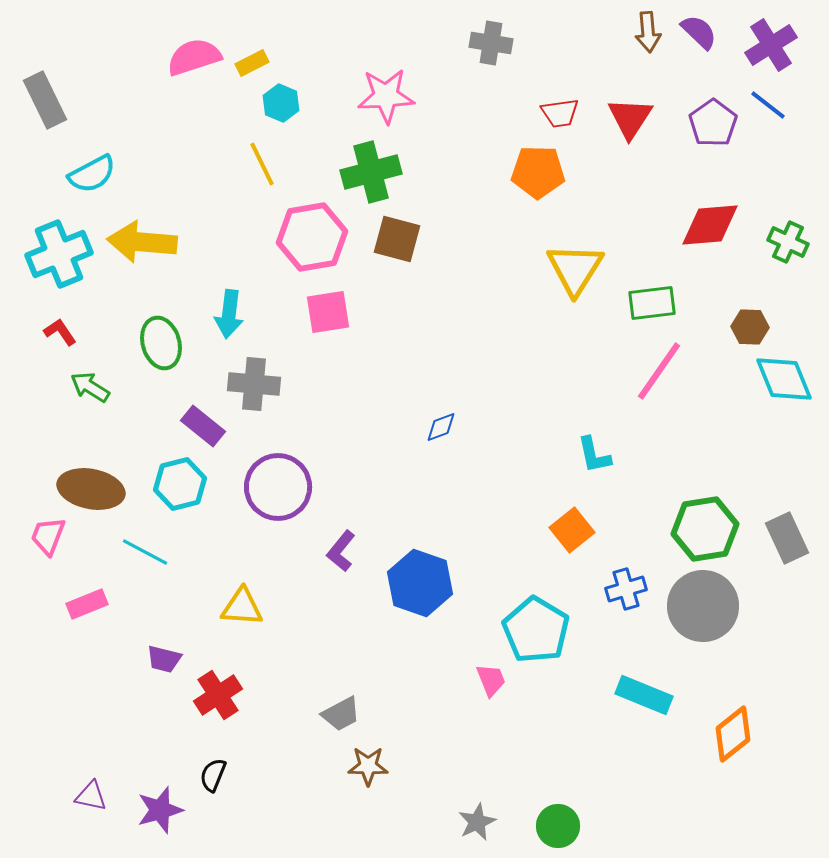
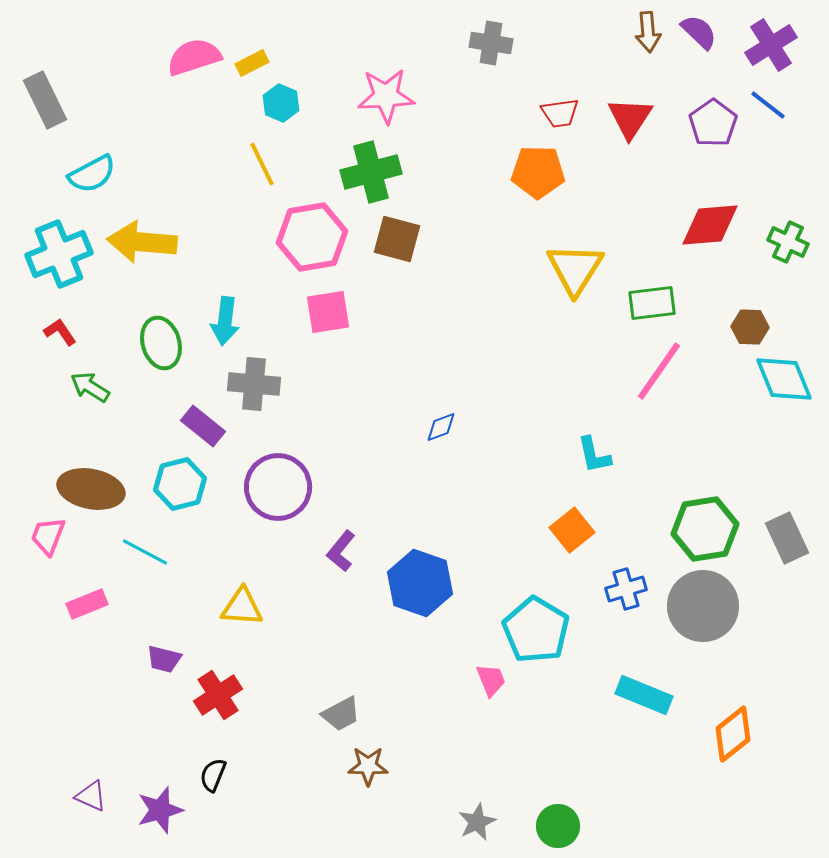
cyan arrow at (229, 314): moved 4 px left, 7 px down
purple triangle at (91, 796): rotated 12 degrees clockwise
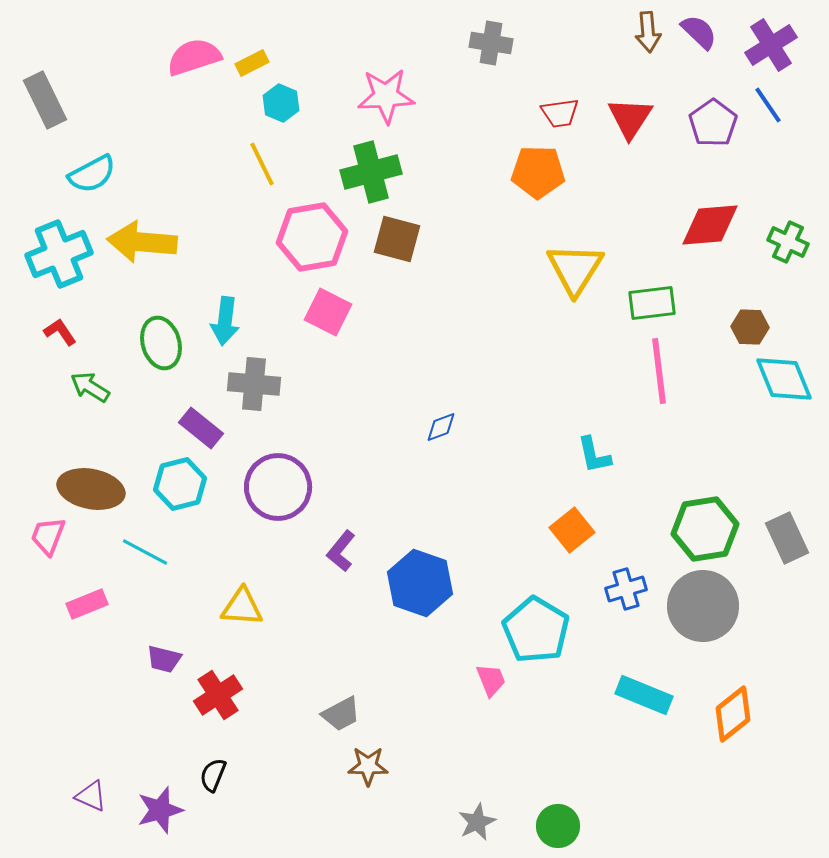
blue line at (768, 105): rotated 18 degrees clockwise
pink square at (328, 312): rotated 36 degrees clockwise
pink line at (659, 371): rotated 42 degrees counterclockwise
purple rectangle at (203, 426): moved 2 px left, 2 px down
orange diamond at (733, 734): moved 20 px up
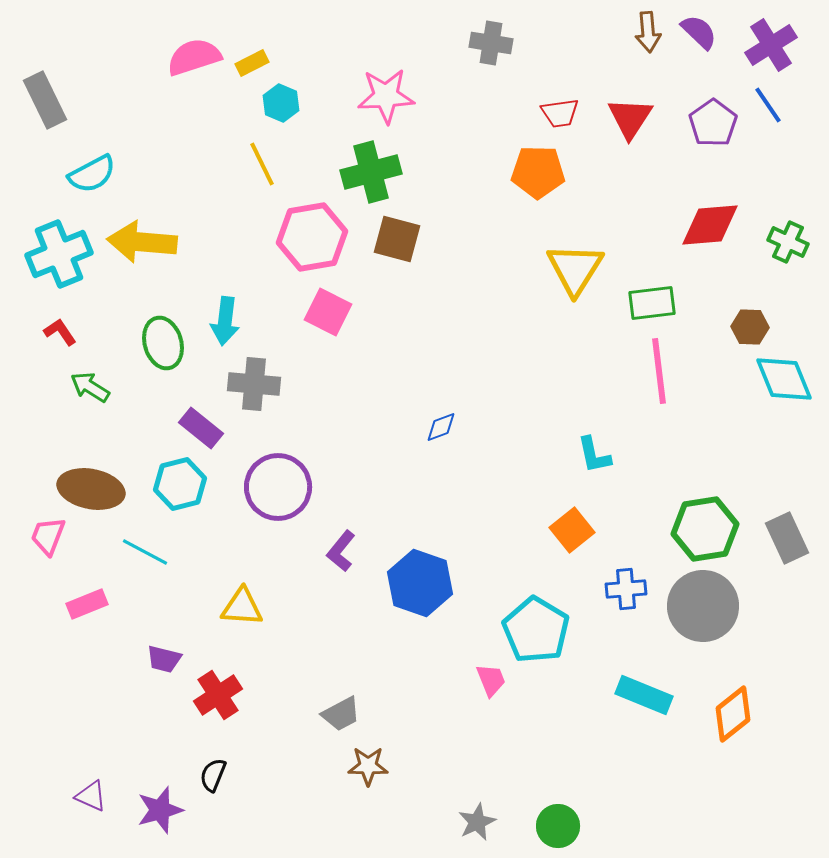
green ellipse at (161, 343): moved 2 px right
blue cross at (626, 589): rotated 12 degrees clockwise
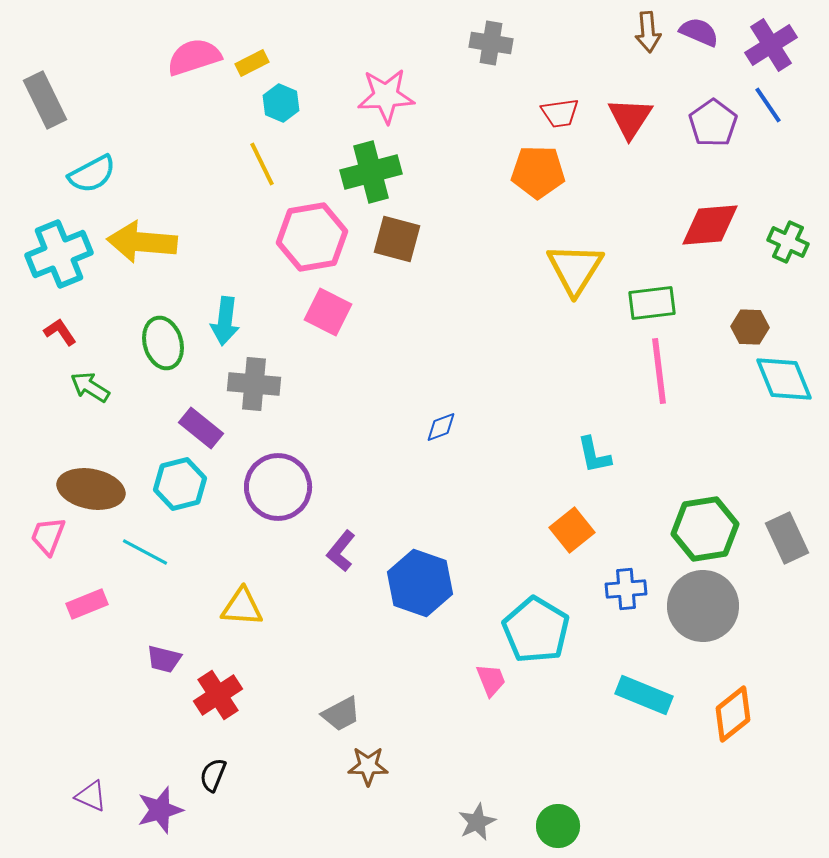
purple semicircle at (699, 32): rotated 21 degrees counterclockwise
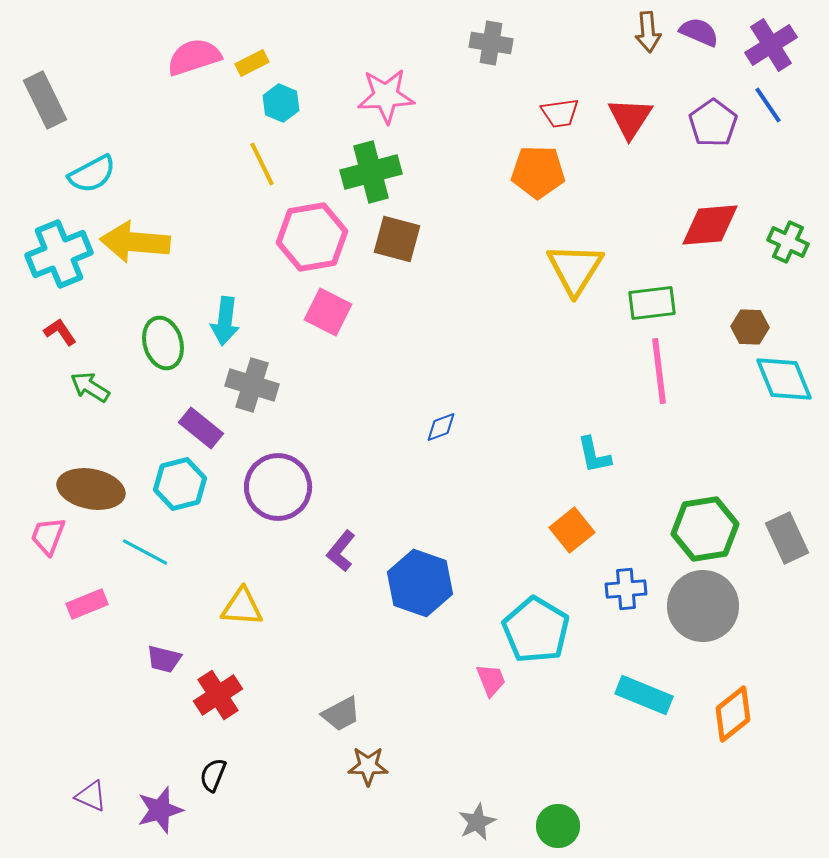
yellow arrow at (142, 242): moved 7 px left
gray cross at (254, 384): moved 2 px left, 1 px down; rotated 12 degrees clockwise
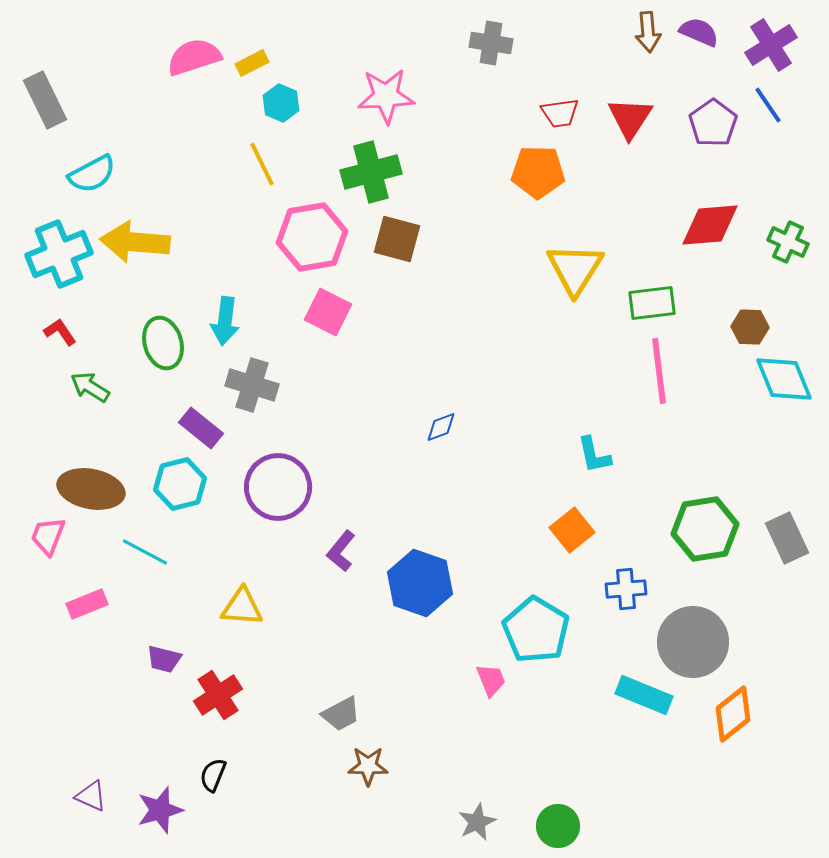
gray circle at (703, 606): moved 10 px left, 36 px down
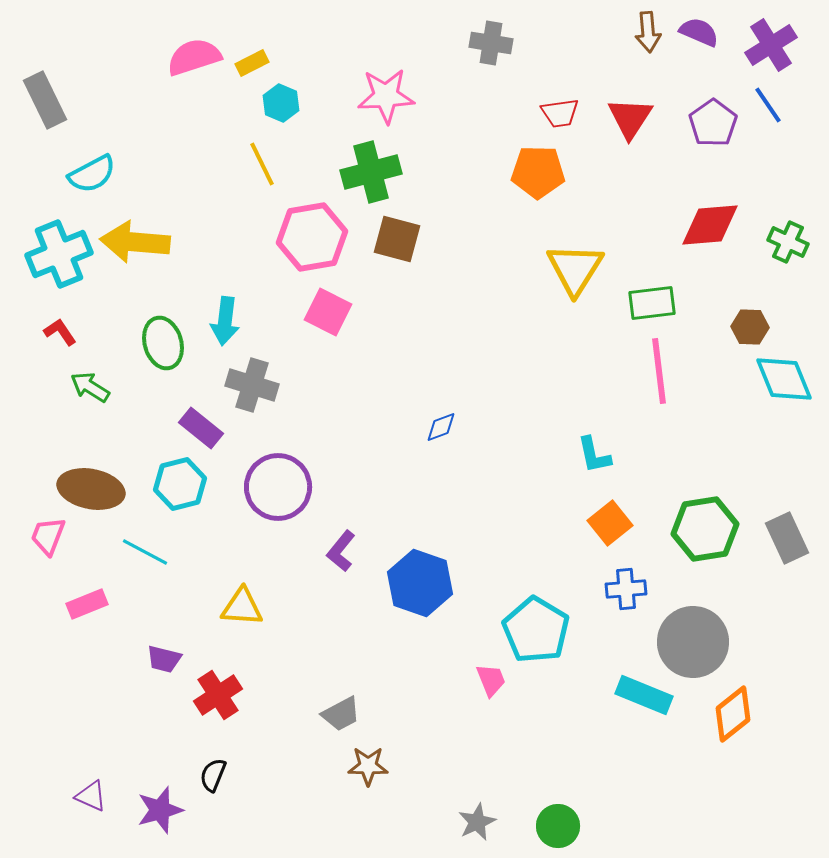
orange square at (572, 530): moved 38 px right, 7 px up
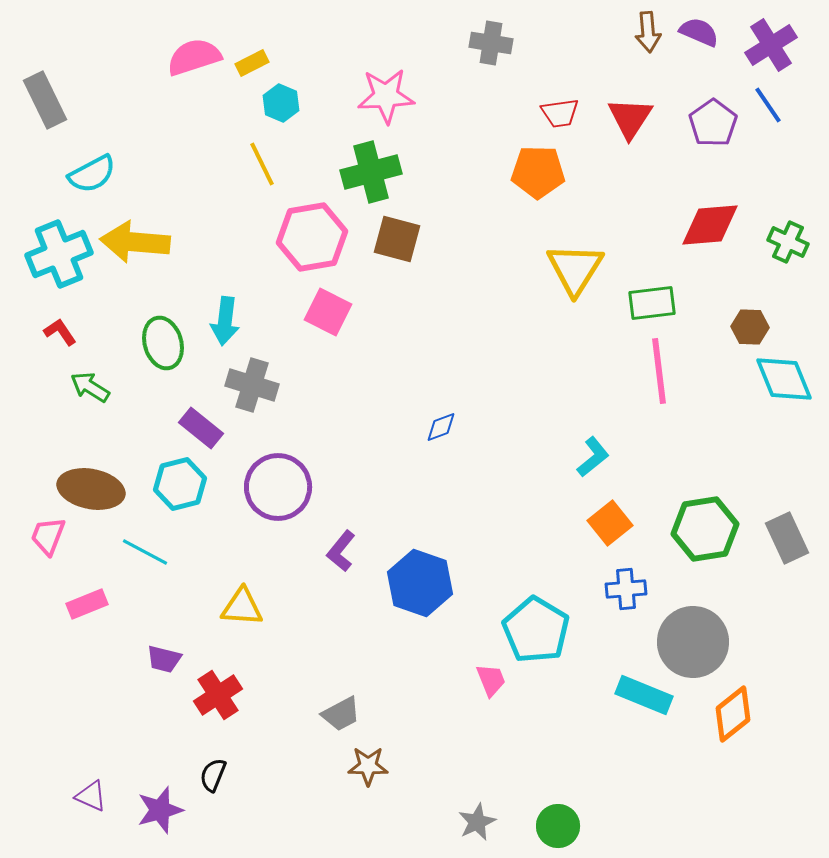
cyan L-shape at (594, 455): moved 1 px left, 2 px down; rotated 117 degrees counterclockwise
